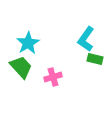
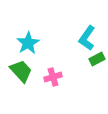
cyan L-shape: moved 1 px right, 1 px up
green rectangle: moved 2 px right; rotated 42 degrees counterclockwise
green trapezoid: moved 4 px down
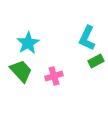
cyan L-shape: rotated 10 degrees counterclockwise
green rectangle: moved 1 px left, 2 px down
pink cross: moved 1 px right, 1 px up
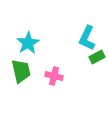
green rectangle: moved 1 px right, 4 px up
green trapezoid: rotated 30 degrees clockwise
pink cross: rotated 30 degrees clockwise
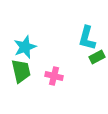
cyan L-shape: rotated 10 degrees counterclockwise
cyan star: moved 3 px left, 4 px down; rotated 10 degrees clockwise
